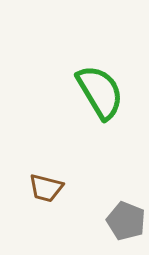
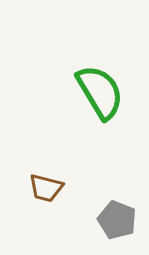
gray pentagon: moved 9 px left, 1 px up
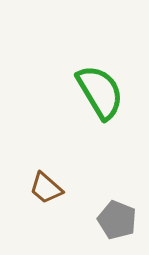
brown trapezoid: rotated 27 degrees clockwise
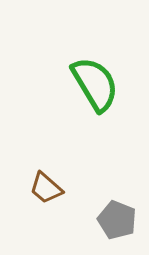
green semicircle: moved 5 px left, 8 px up
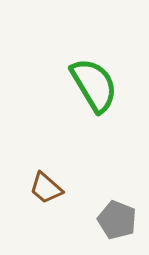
green semicircle: moved 1 px left, 1 px down
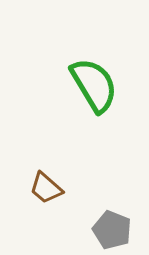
gray pentagon: moved 5 px left, 10 px down
